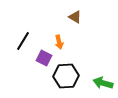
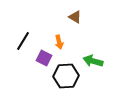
green arrow: moved 10 px left, 22 px up
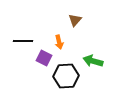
brown triangle: moved 3 px down; rotated 40 degrees clockwise
black line: rotated 60 degrees clockwise
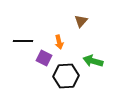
brown triangle: moved 6 px right, 1 px down
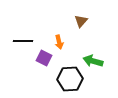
black hexagon: moved 4 px right, 3 px down
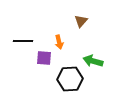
purple square: rotated 21 degrees counterclockwise
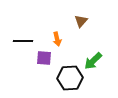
orange arrow: moved 2 px left, 3 px up
green arrow: rotated 60 degrees counterclockwise
black hexagon: moved 1 px up
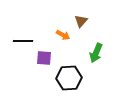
orange arrow: moved 6 px right, 4 px up; rotated 48 degrees counterclockwise
green arrow: moved 3 px right, 8 px up; rotated 24 degrees counterclockwise
black hexagon: moved 1 px left
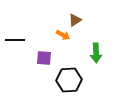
brown triangle: moved 6 px left, 1 px up; rotated 16 degrees clockwise
black line: moved 8 px left, 1 px up
green arrow: rotated 24 degrees counterclockwise
black hexagon: moved 2 px down
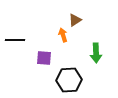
orange arrow: rotated 136 degrees counterclockwise
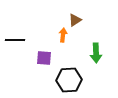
orange arrow: rotated 24 degrees clockwise
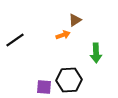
orange arrow: rotated 64 degrees clockwise
black line: rotated 36 degrees counterclockwise
purple square: moved 29 px down
